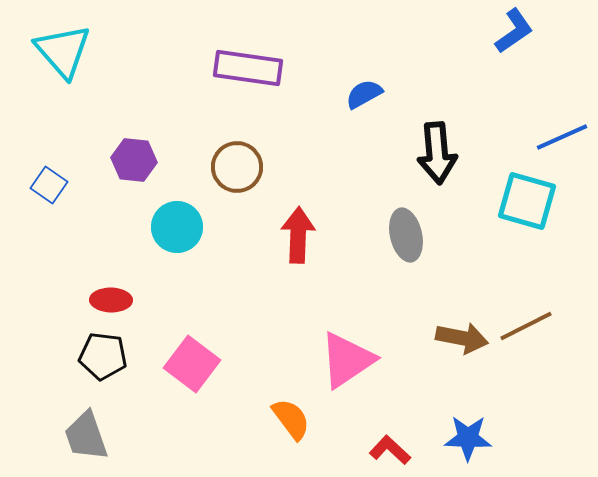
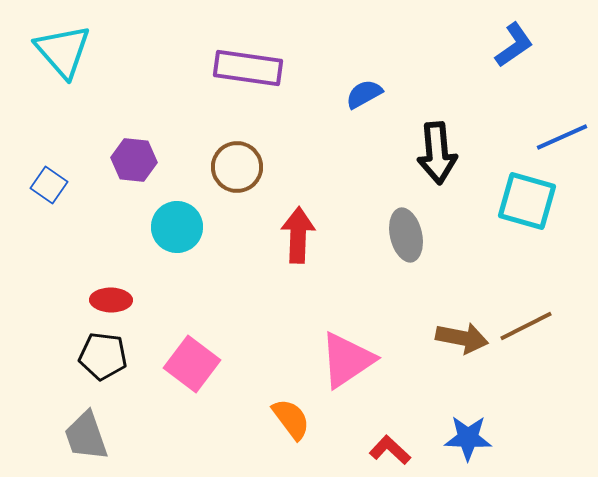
blue L-shape: moved 14 px down
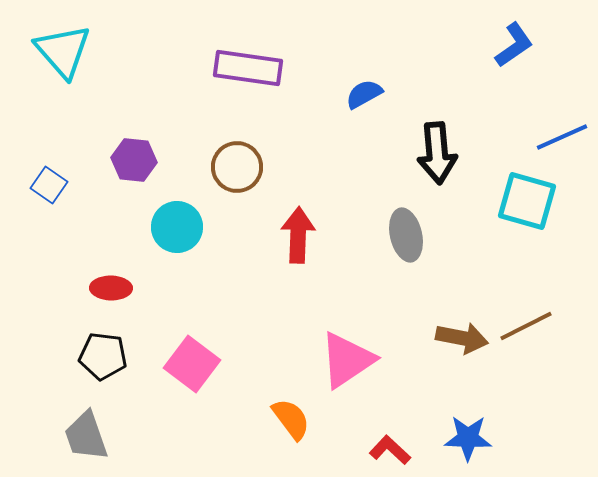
red ellipse: moved 12 px up
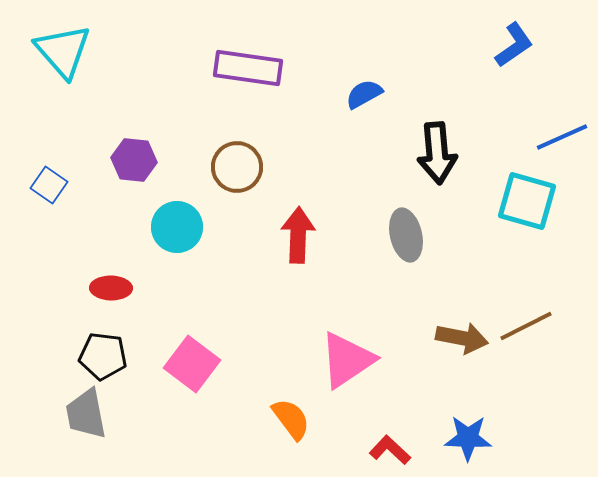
gray trapezoid: moved 22 px up; rotated 8 degrees clockwise
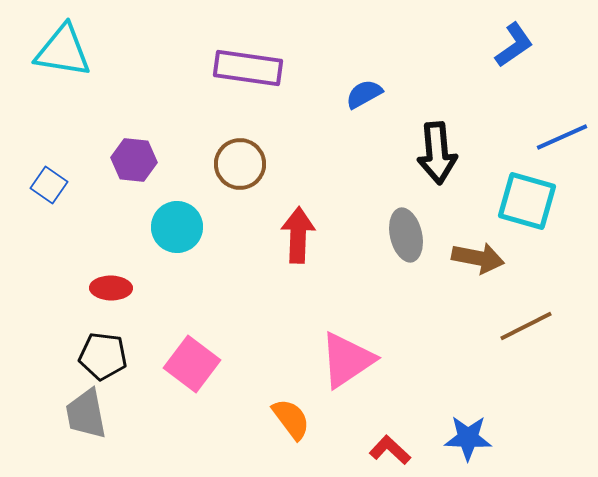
cyan triangle: rotated 40 degrees counterclockwise
brown circle: moved 3 px right, 3 px up
brown arrow: moved 16 px right, 80 px up
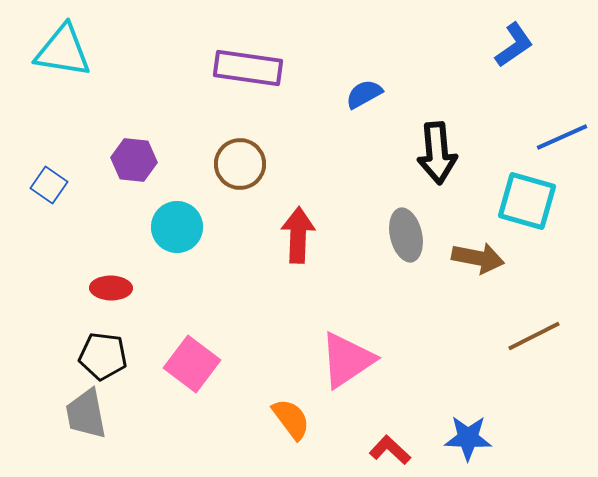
brown line: moved 8 px right, 10 px down
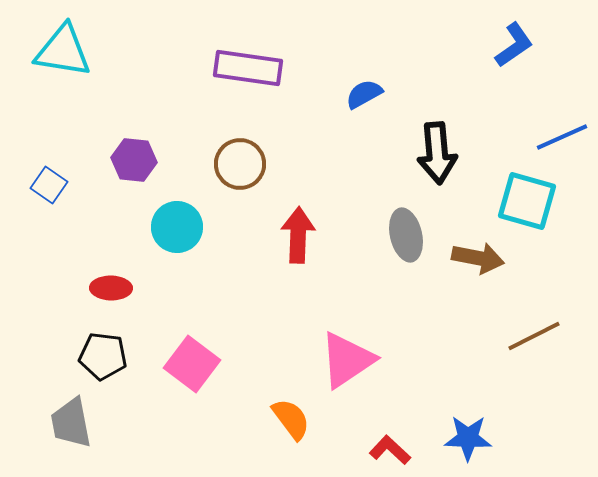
gray trapezoid: moved 15 px left, 9 px down
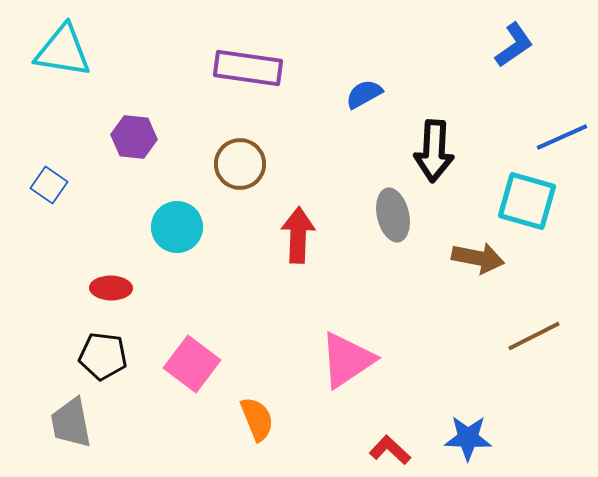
black arrow: moved 3 px left, 2 px up; rotated 8 degrees clockwise
purple hexagon: moved 23 px up
gray ellipse: moved 13 px left, 20 px up
orange semicircle: moved 34 px left; rotated 15 degrees clockwise
